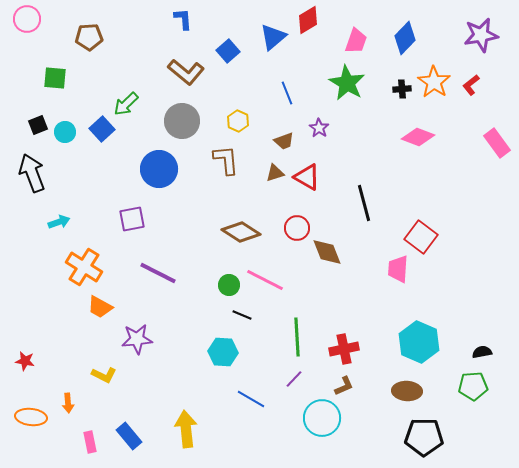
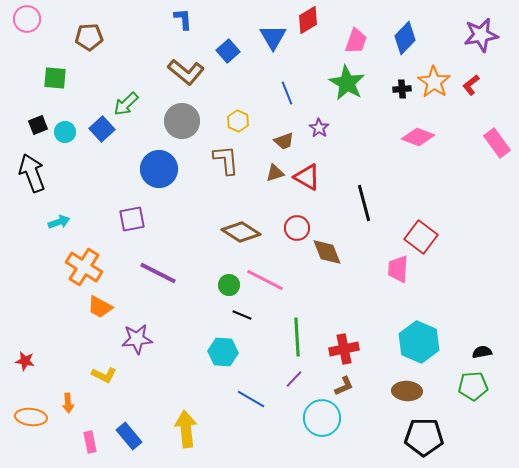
blue triangle at (273, 37): rotated 20 degrees counterclockwise
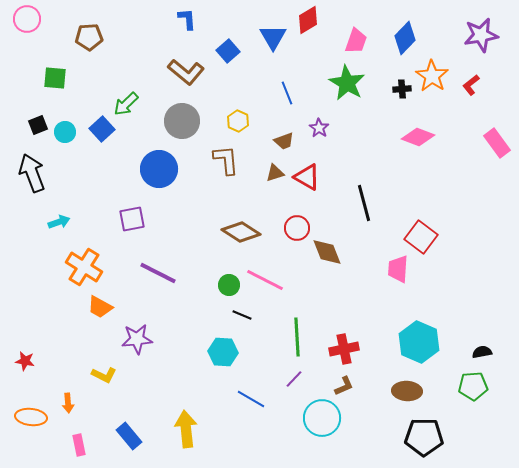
blue L-shape at (183, 19): moved 4 px right
orange star at (434, 82): moved 2 px left, 6 px up
pink rectangle at (90, 442): moved 11 px left, 3 px down
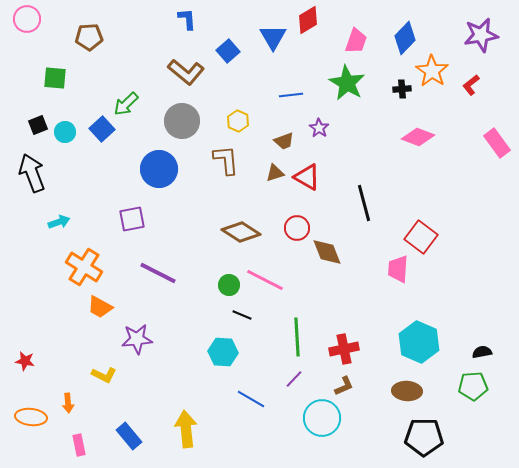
orange star at (432, 76): moved 5 px up
blue line at (287, 93): moved 4 px right, 2 px down; rotated 75 degrees counterclockwise
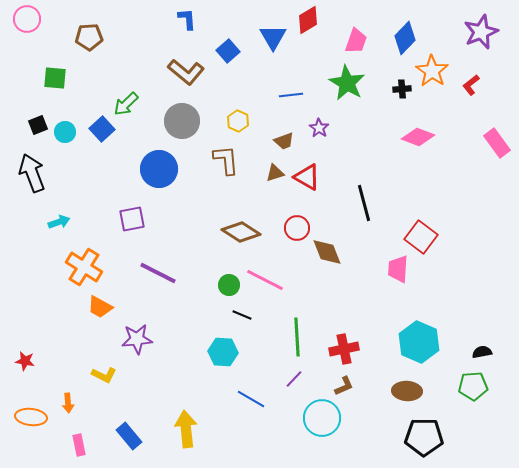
purple star at (481, 35): moved 3 px up; rotated 12 degrees counterclockwise
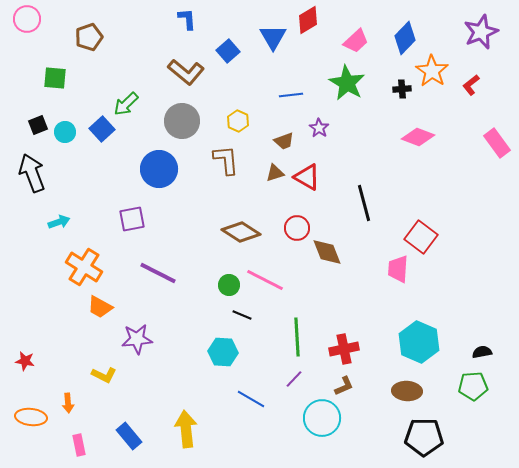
brown pentagon at (89, 37): rotated 16 degrees counterclockwise
pink trapezoid at (356, 41): rotated 28 degrees clockwise
